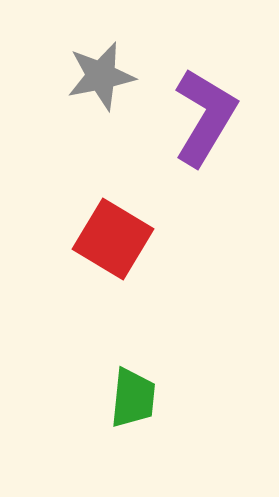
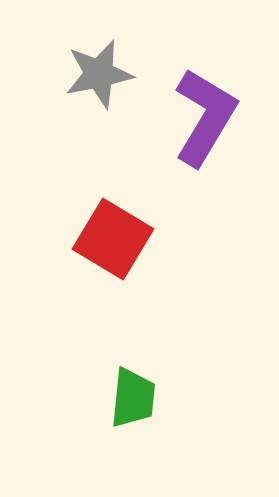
gray star: moved 2 px left, 2 px up
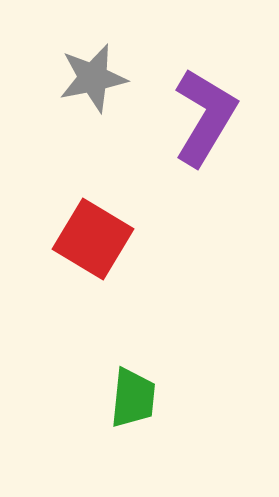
gray star: moved 6 px left, 4 px down
red square: moved 20 px left
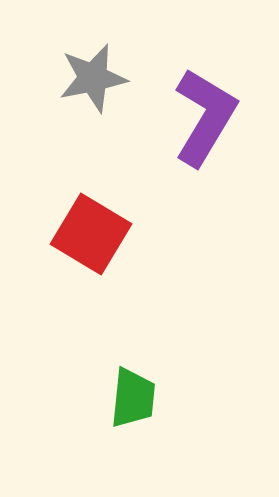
red square: moved 2 px left, 5 px up
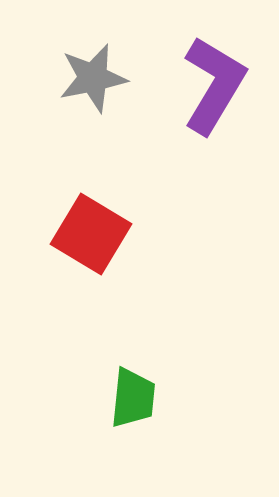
purple L-shape: moved 9 px right, 32 px up
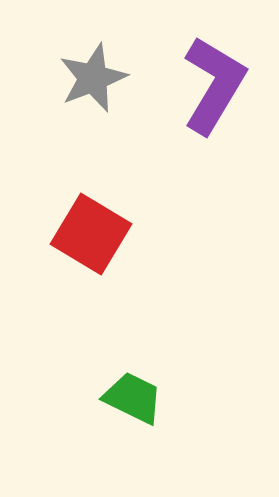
gray star: rotated 10 degrees counterclockwise
green trapezoid: rotated 70 degrees counterclockwise
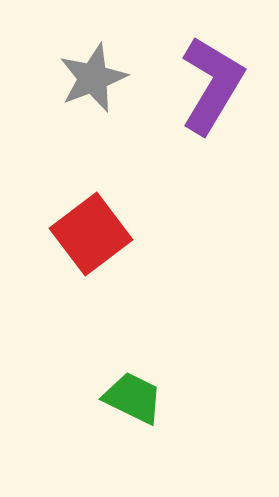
purple L-shape: moved 2 px left
red square: rotated 22 degrees clockwise
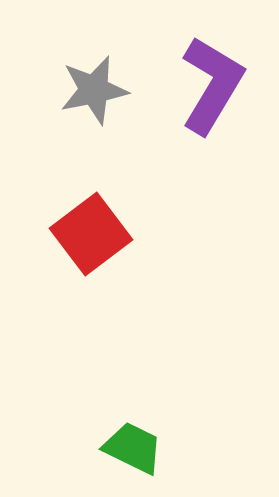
gray star: moved 1 px right, 12 px down; rotated 10 degrees clockwise
green trapezoid: moved 50 px down
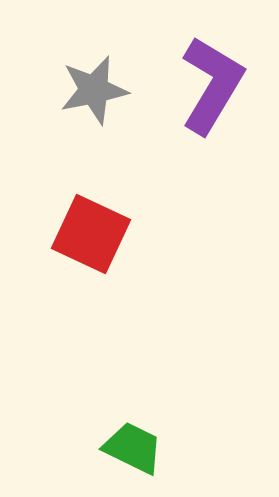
red square: rotated 28 degrees counterclockwise
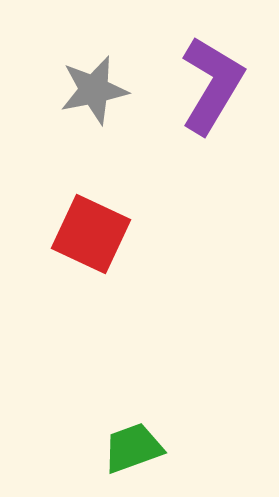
green trapezoid: rotated 46 degrees counterclockwise
